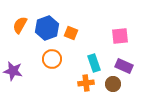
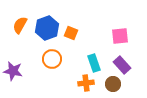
purple rectangle: moved 2 px left, 1 px up; rotated 24 degrees clockwise
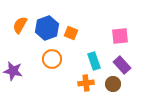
cyan rectangle: moved 2 px up
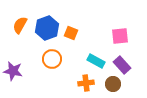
cyan rectangle: moved 2 px right; rotated 42 degrees counterclockwise
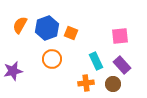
cyan rectangle: rotated 36 degrees clockwise
purple star: rotated 24 degrees counterclockwise
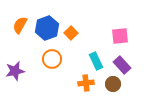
orange square: rotated 24 degrees clockwise
purple star: moved 2 px right
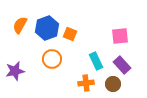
orange square: moved 1 px left, 1 px down; rotated 24 degrees counterclockwise
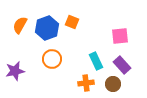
orange square: moved 2 px right, 12 px up
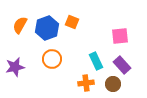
purple star: moved 4 px up
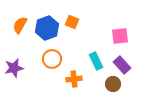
purple star: moved 1 px left, 1 px down
orange cross: moved 12 px left, 4 px up
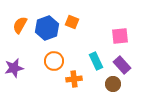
orange circle: moved 2 px right, 2 px down
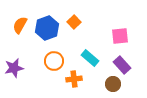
orange square: moved 2 px right; rotated 24 degrees clockwise
cyan rectangle: moved 6 px left, 3 px up; rotated 24 degrees counterclockwise
